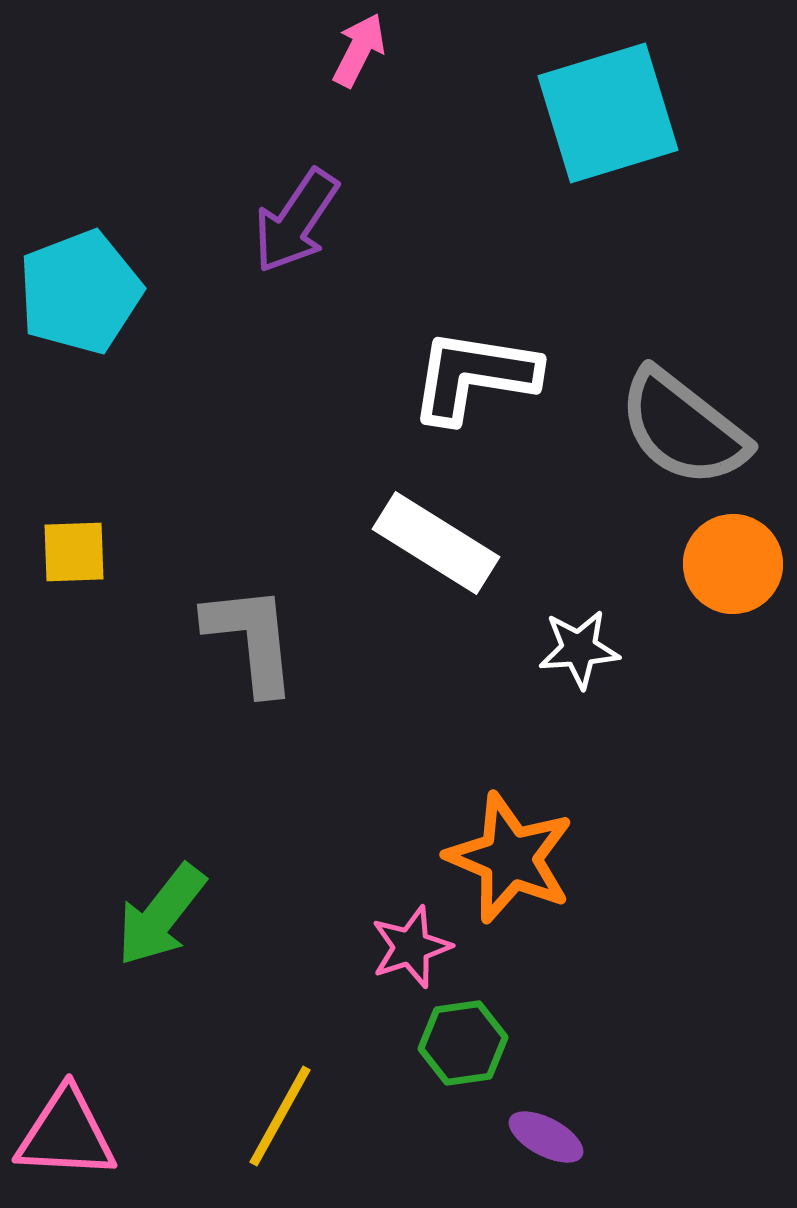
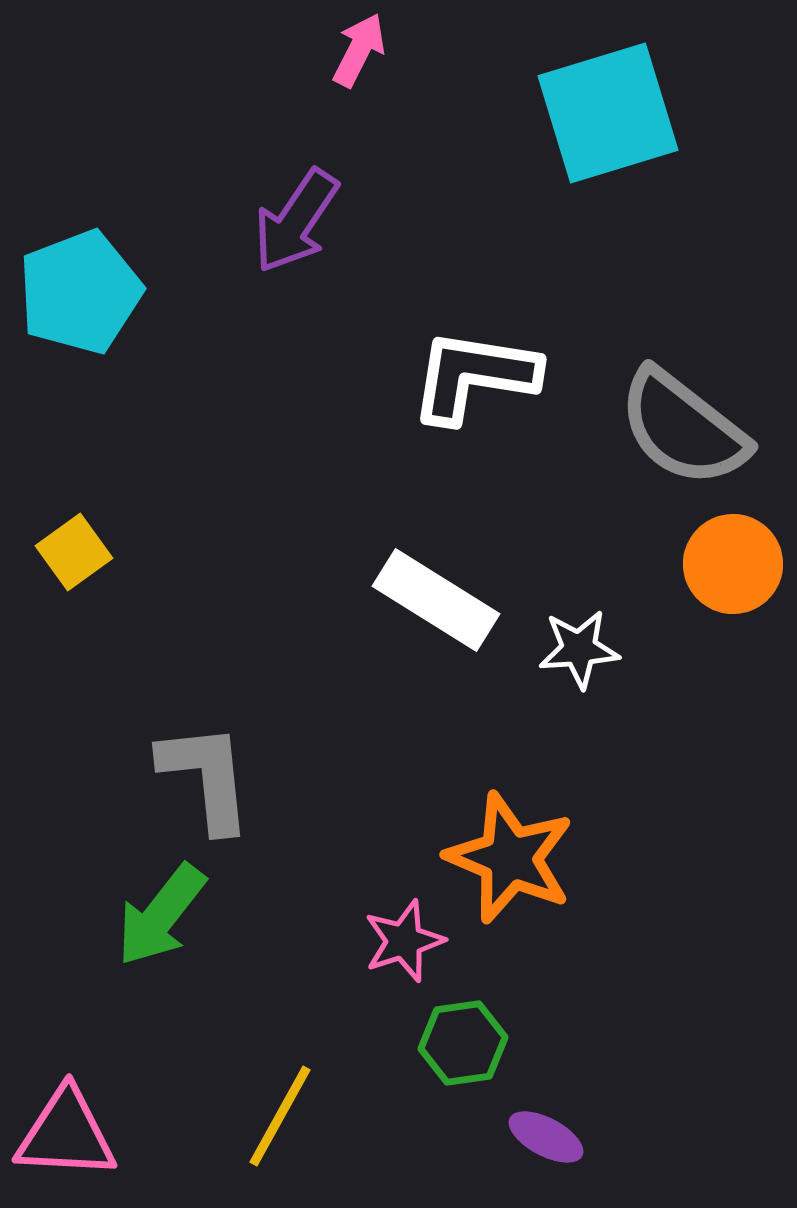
white rectangle: moved 57 px down
yellow square: rotated 34 degrees counterclockwise
gray L-shape: moved 45 px left, 138 px down
pink star: moved 7 px left, 6 px up
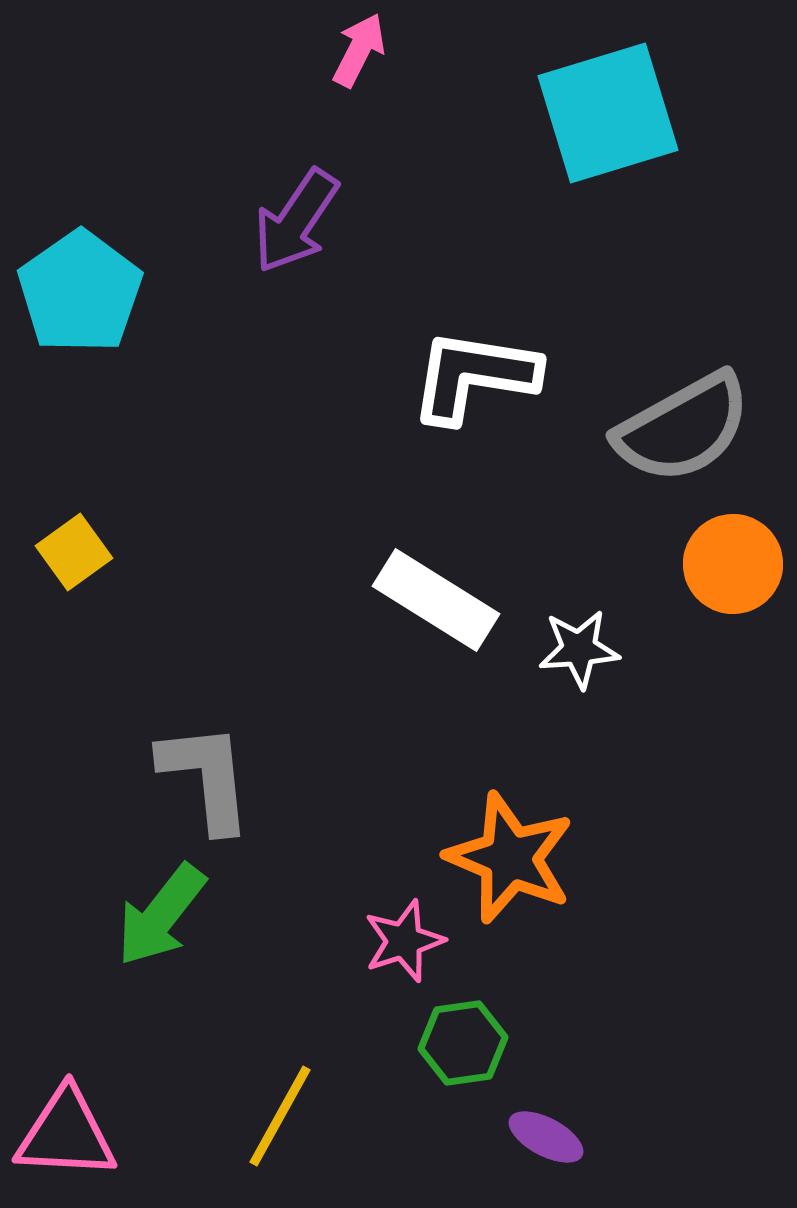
cyan pentagon: rotated 14 degrees counterclockwise
gray semicircle: rotated 67 degrees counterclockwise
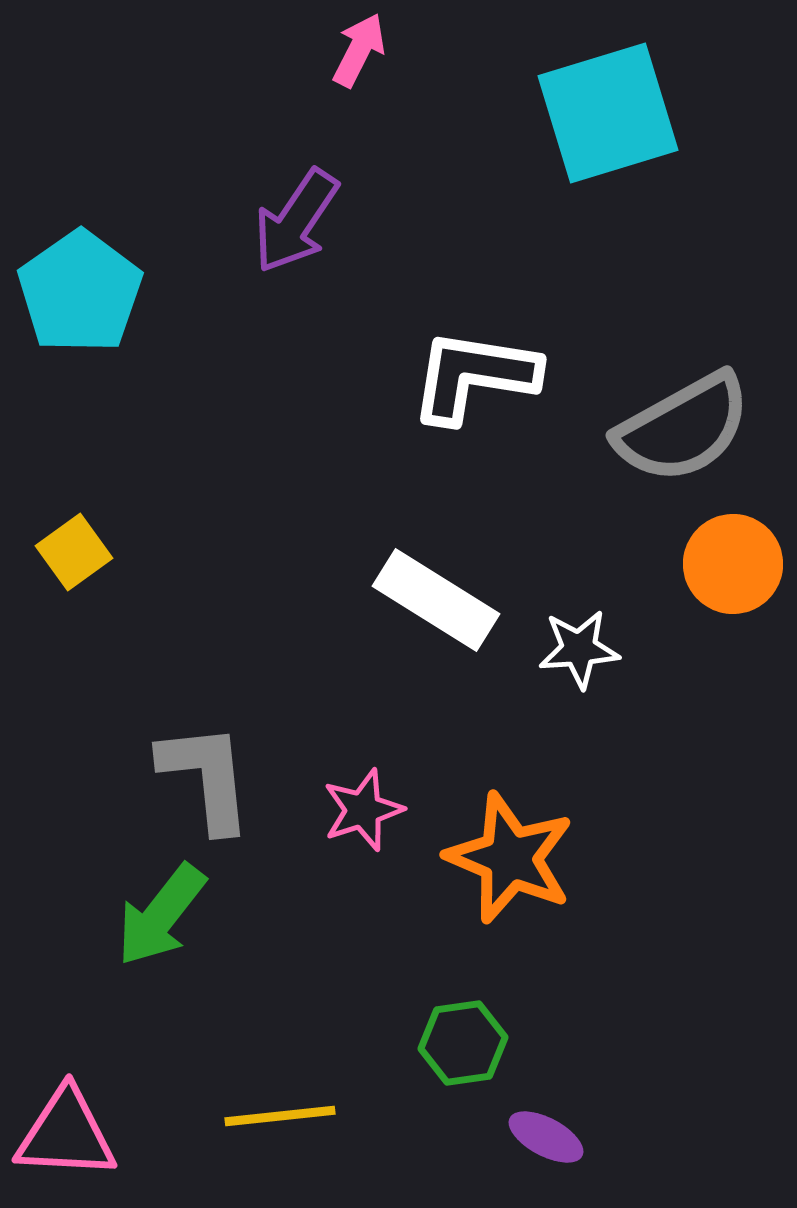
pink star: moved 41 px left, 131 px up
yellow line: rotated 55 degrees clockwise
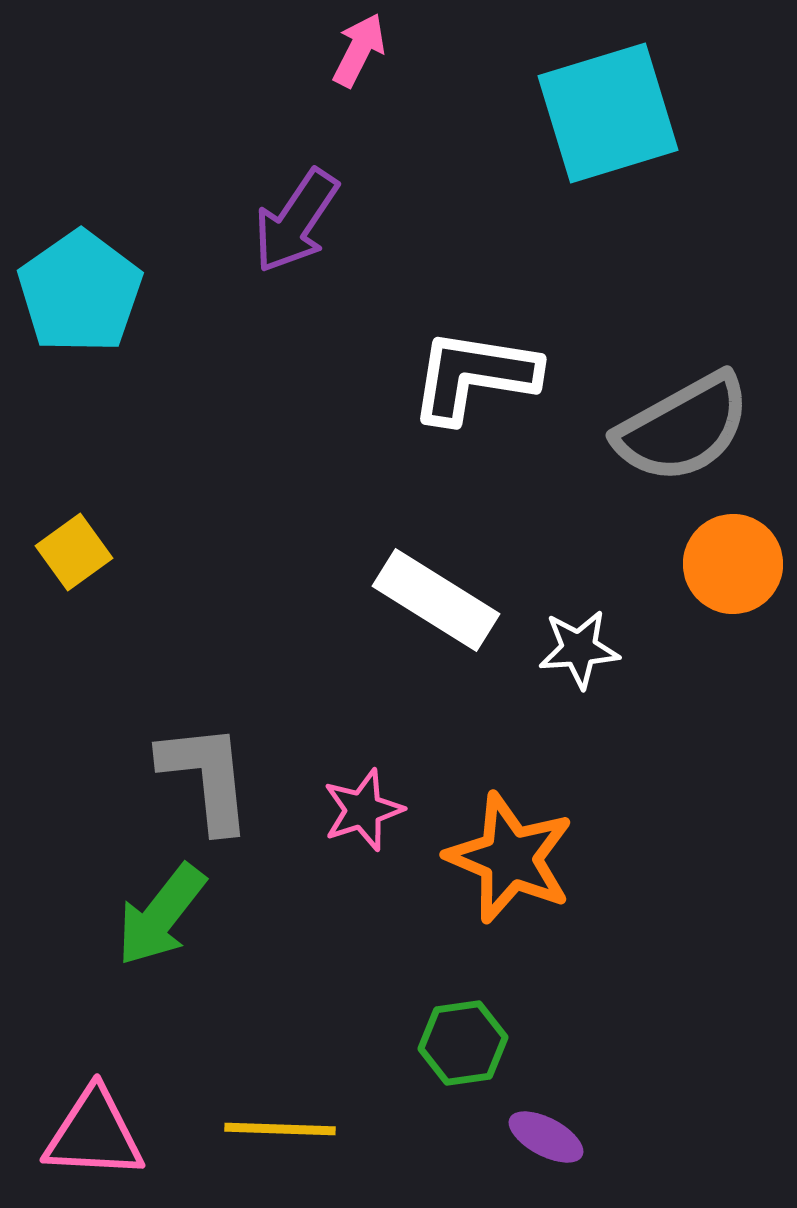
yellow line: moved 13 px down; rotated 8 degrees clockwise
pink triangle: moved 28 px right
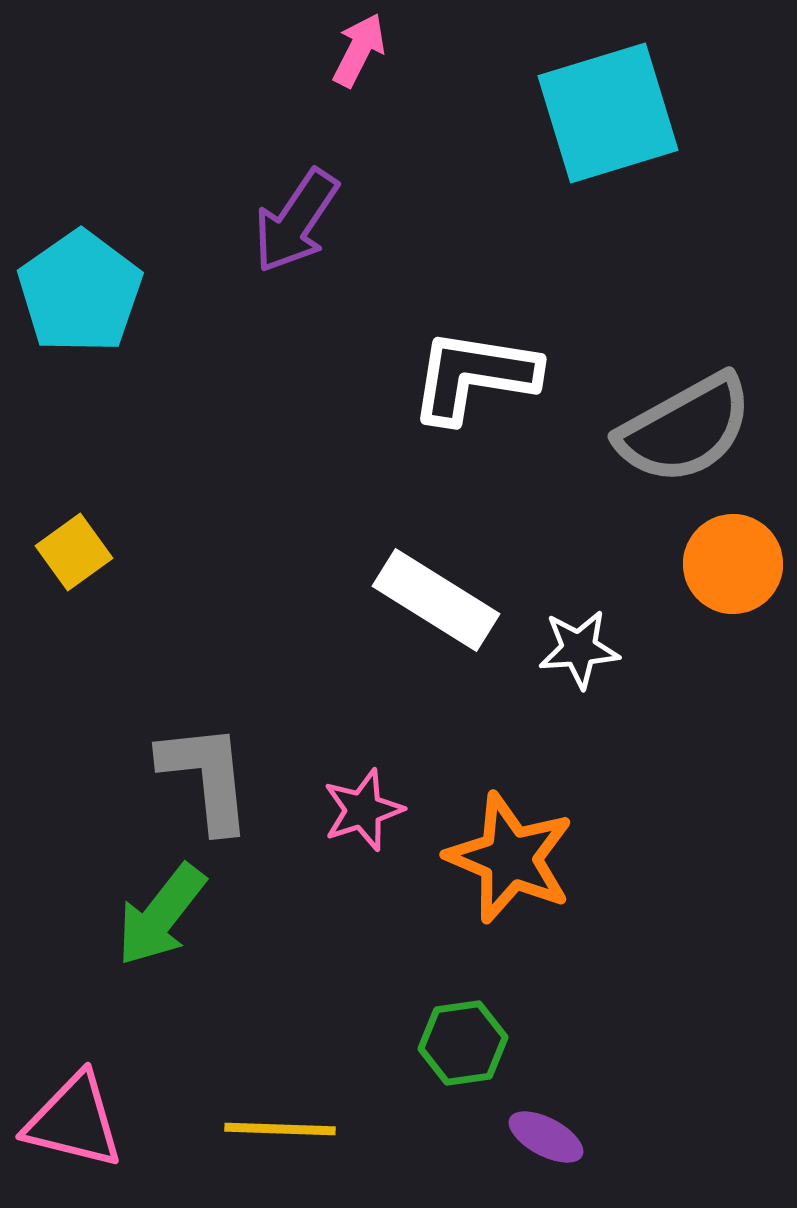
gray semicircle: moved 2 px right, 1 px down
pink triangle: moved 20 px left, 13 px up; rotated 11 degrees clockwise
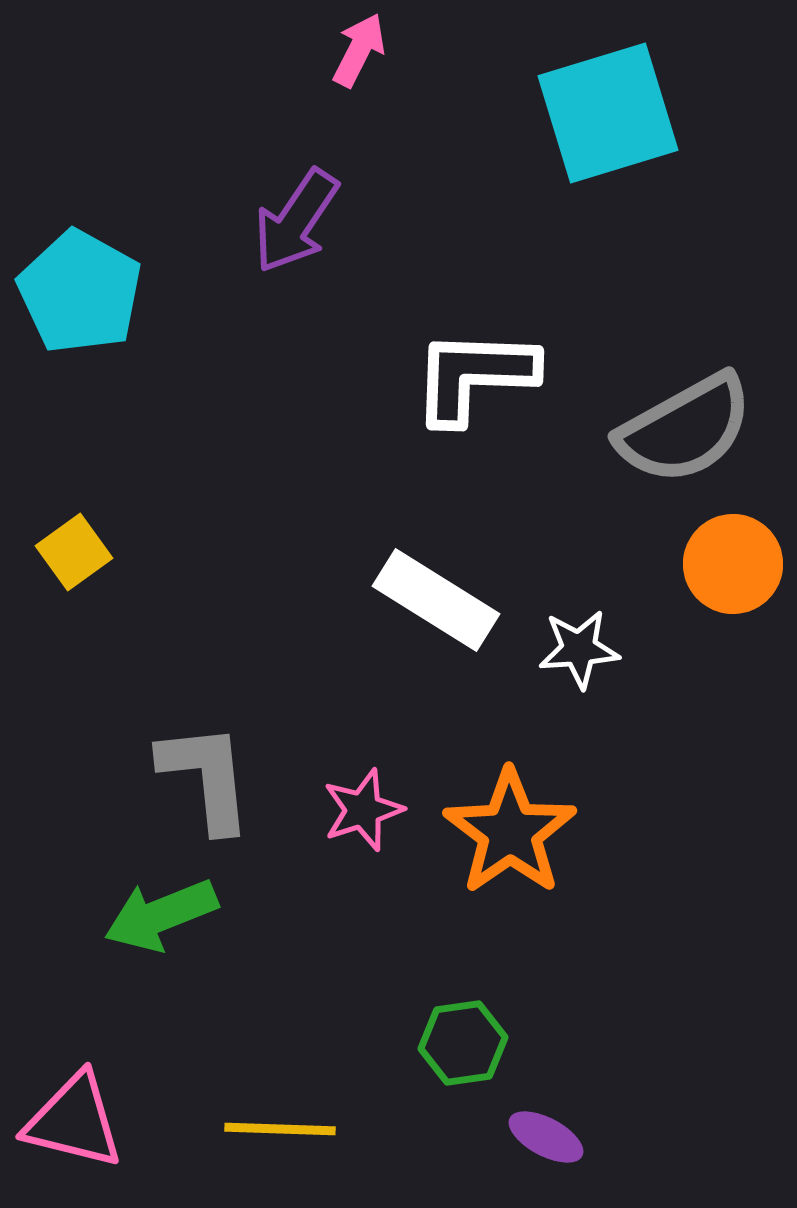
cyan pentagon: rotated 8 degrees counterclockwise
white L-shape: rotated 7 degrees counterclockwise
orange star: moved 26 px up; rotated 14 degrees clockwise
green arrow: rotated 30 degrees clockwise
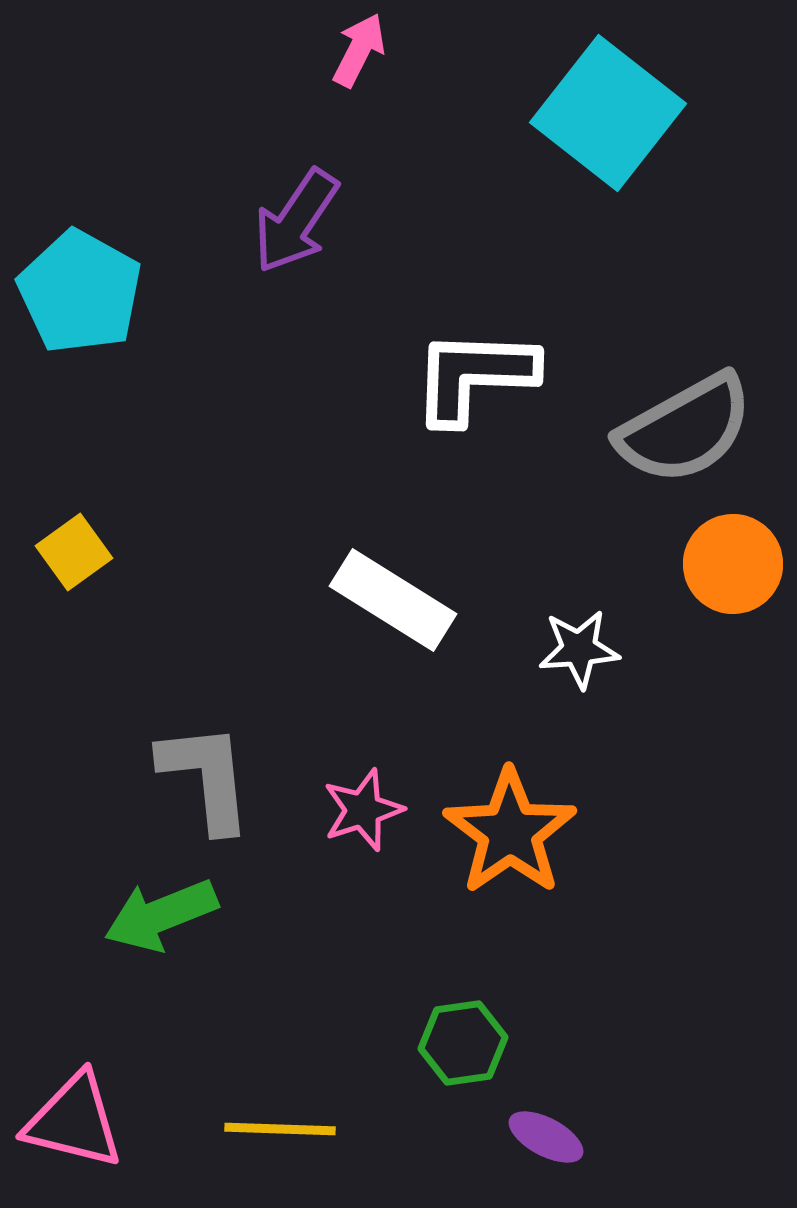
cyan square: rotated 35 degrees counterclockwise
white rectangle: moved 43 px left
